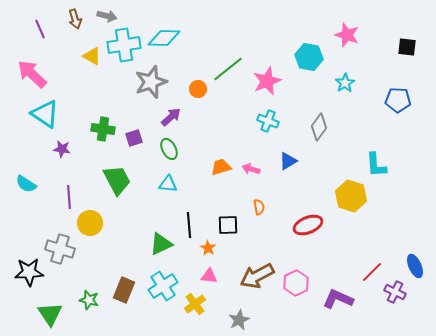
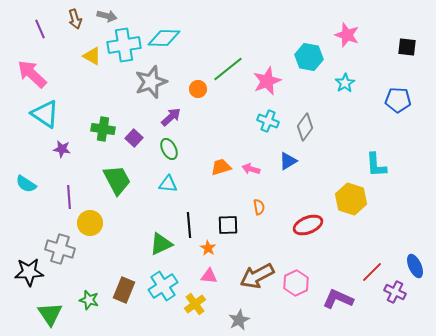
gray diamond at (319, 127): moved 14 px left
purple square at (134, 138): rotated 30 degrees counterclockwise
yellow hexagon at (351, 196): moved 3 px down
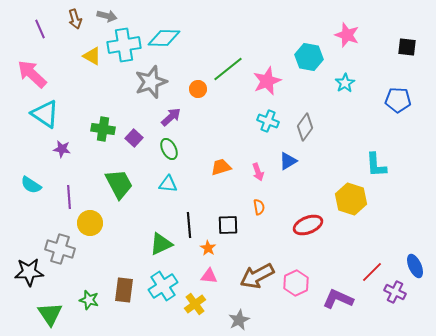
pink arrow at (251, 169): moved 7 px right, 3 px down; rotated 126 degrees counterclockwise
green trapezoid at (117, 180): moved 2 px right, 4 px down
cyan semicircle at (26, 184): moved 5 px right, 1 px down
brown rectangle at (124, 290): rotated 15 degrees counterclockwise
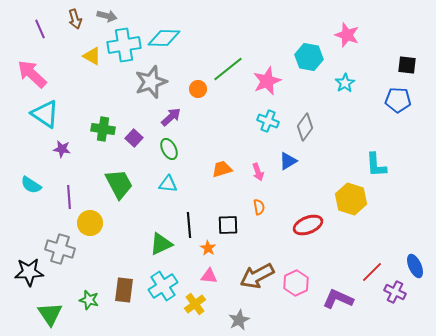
black square at (407, 47): moved 18 px down
orange trapezoid at (221, 167): moved 1 px right, 2 px down
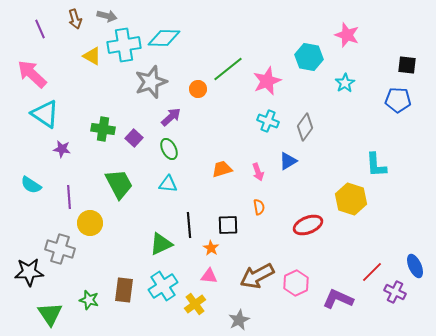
orange star at (208, 248): moved 3 px right
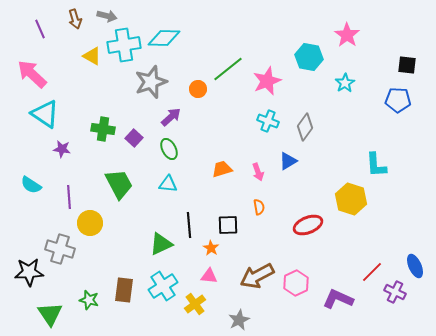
pink star at (347, 35): rotated 15 degrees clockwise
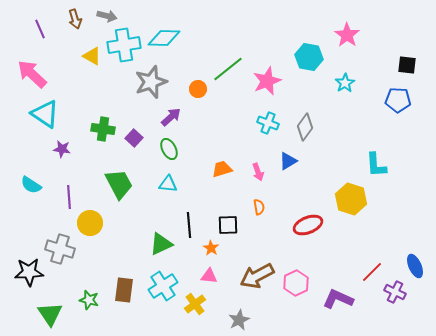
cyan cross at (268, 121): moved 2 px down
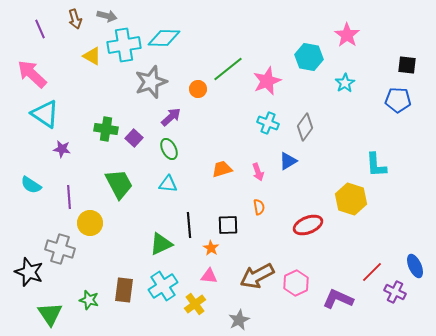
green cross at (103, 129): moved 3 px right
black star at (29, 272): rotated 24 degrees clockwise
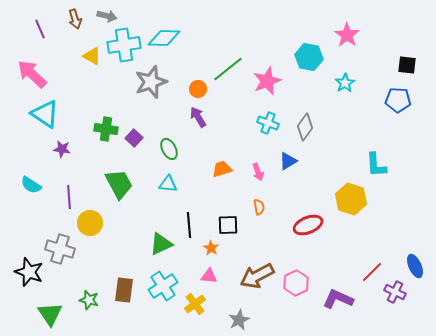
purple arrow at (171, 117): moved 27 px right; rotated 80 degrees counterclockwise
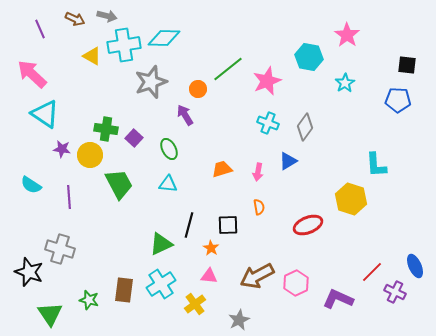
brown arrow at (75, 19): rotated 48 degrees counterclockwise
purple arrow at (198, 117): moved 13 px left, 2 px up
pink arrow at (258, 172): rotated 30 degrees clockwise
yellow circle at (90, 223): moved 68 px up
black line at (189, 225): rotated 20 degrees clockwise
cyan cross at (163, 286): moved 2 px left, 2 px up
